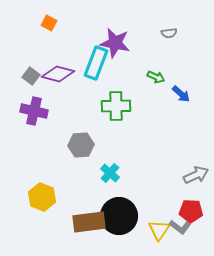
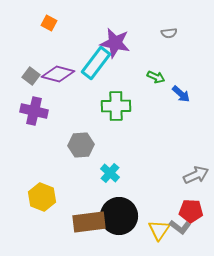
cyan rectangle: rotated 16 degrees clockwise
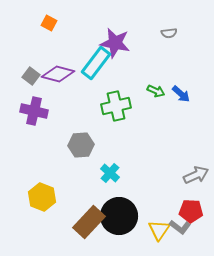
green arrow: moved 14 px down
green cross: rotated 12 degrees counterclockwise
brown rectangle: rotated 40 degrees counterclockwise
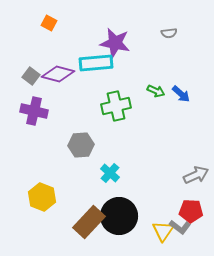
cyan rectangle: rotated 48 degrees clockwise
yellow triangle: moved 4 px right, 1 px down
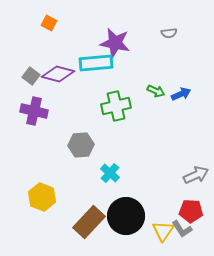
blue arrow: rotated 66 degrees counterclockwise
black circle: moved 7 px right
gray L-shape: moved 2 px right, 2 px down; rotated 20 degrees clockwise
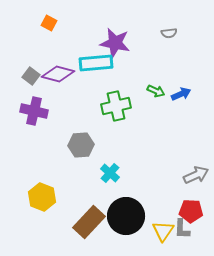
gray L-shape: rotated 35 degrees clockwise
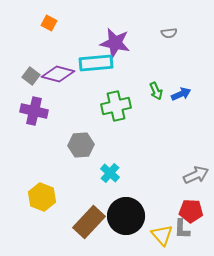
green arrow: rotated 42 degrees clockwise
yellow triangle: moved 1 px left, 4 px down; rotated 15 degrees counterclockwise
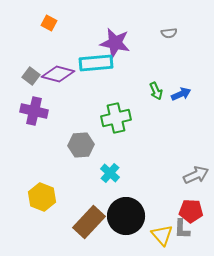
green cross: moved 12 px down
